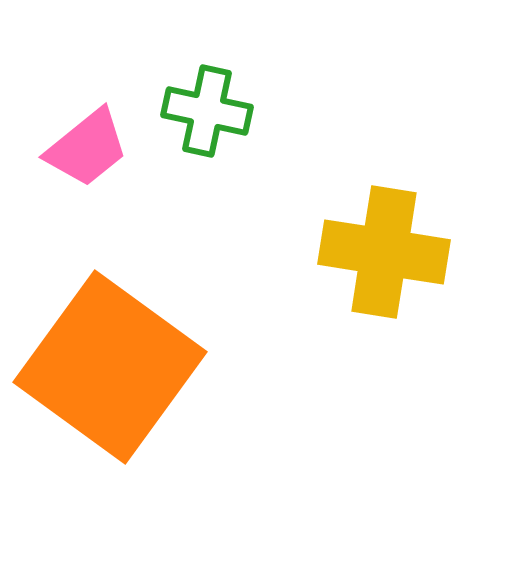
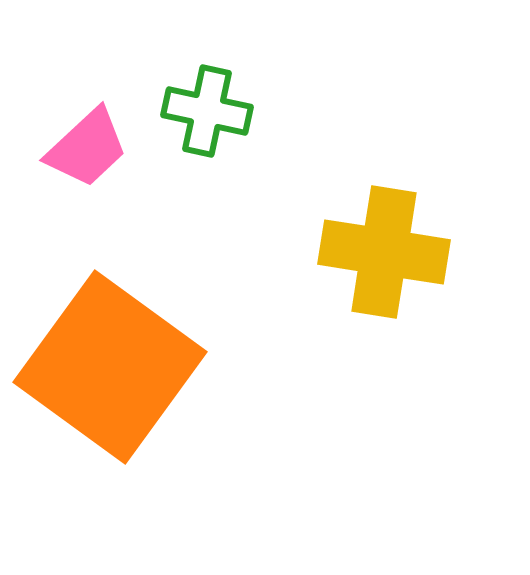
pink trapezoid: rotated 4 degrees counterclockwise
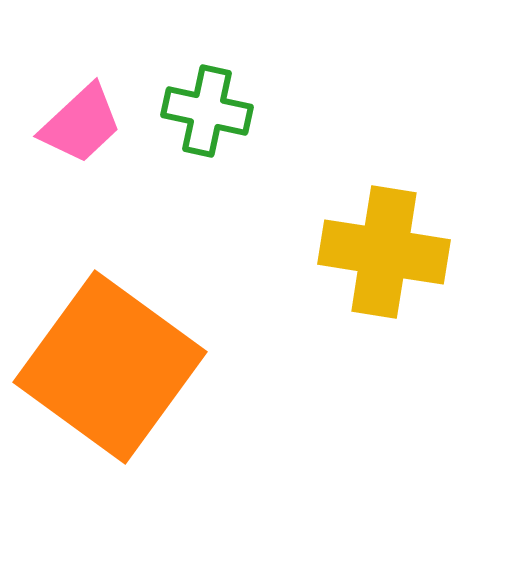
pink trapezoid: moved 6 px left, 24 px up
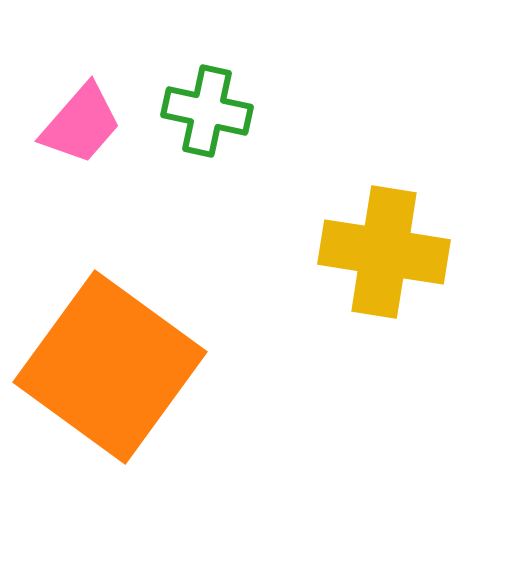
pink trapezoid: rotated 6 degrees counterclockwise
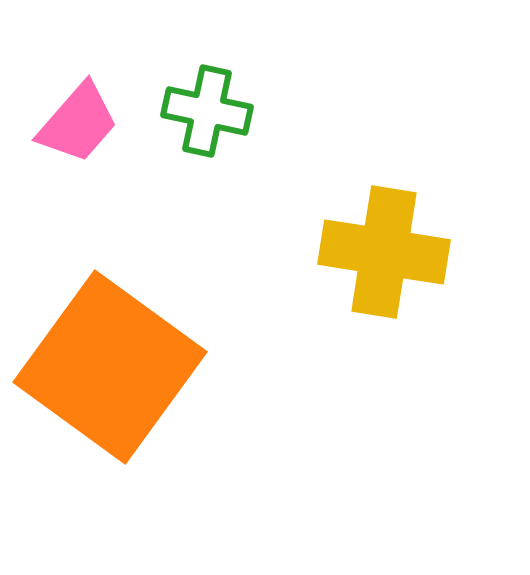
pink trapezoid: moved 3 px left, 1 px up
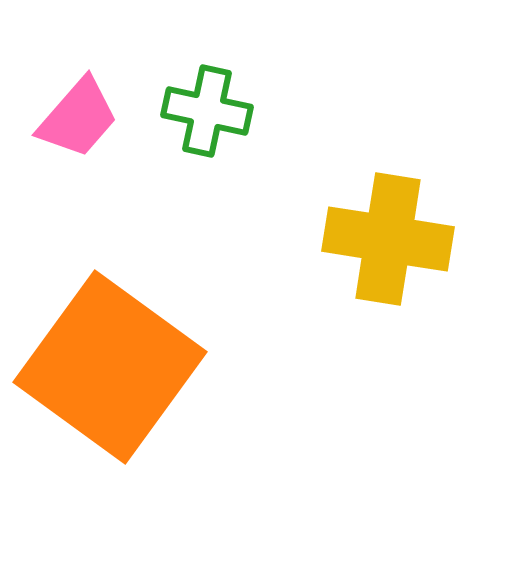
pink trapezoid: moved 5 px up
yellow cross: moved 4 px right, 13 px up
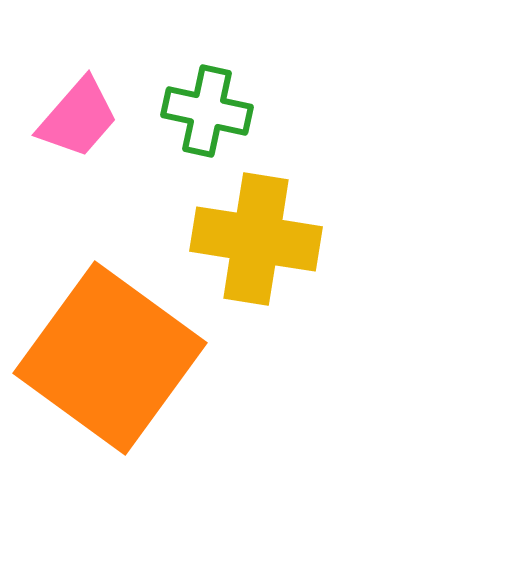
yellow cross: moved 132 px left
orange square: moved 9 px up
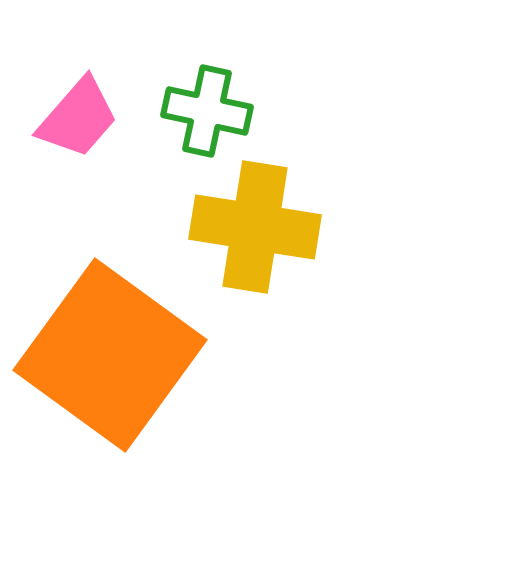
yellow cross: moved 1 px left, 12 px up
orange square: moved 3 px up
